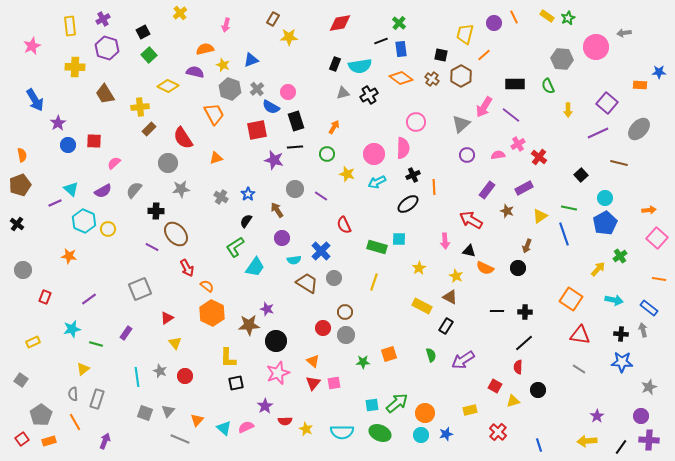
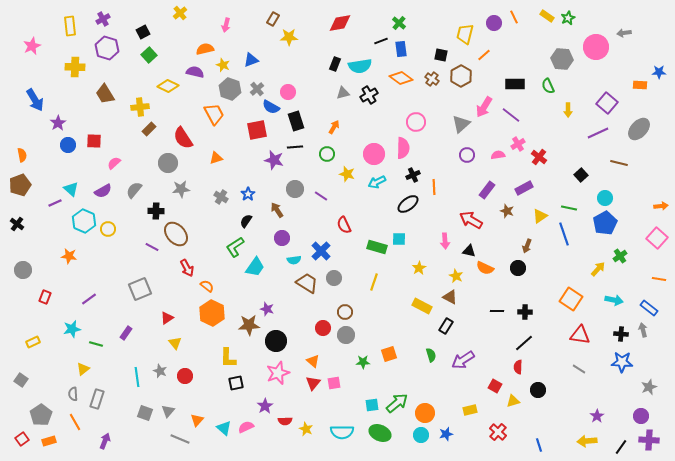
orange arrow at (649, 210): moved 12 px right, 4 px up
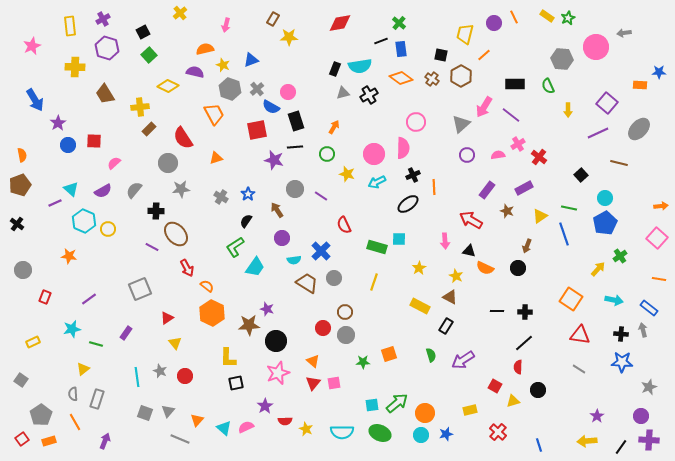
black rectangle at (335, 64): moved 5 px down
yellow rectangle at (422, 306): moved 2 px left
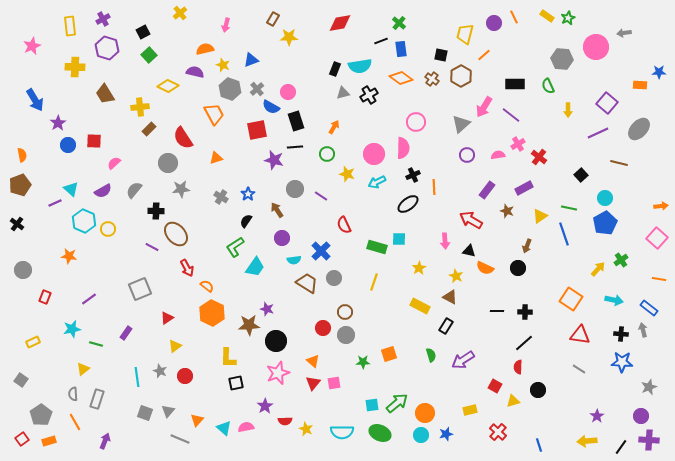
green cross at (620, 256): moved 1 px right, 4 px down
yellow triangle at (175, 343): moved 3 px down; rotated 32 degrees clockwise
pink semicircle at (246, 427): rotated 14 degrees clockwise
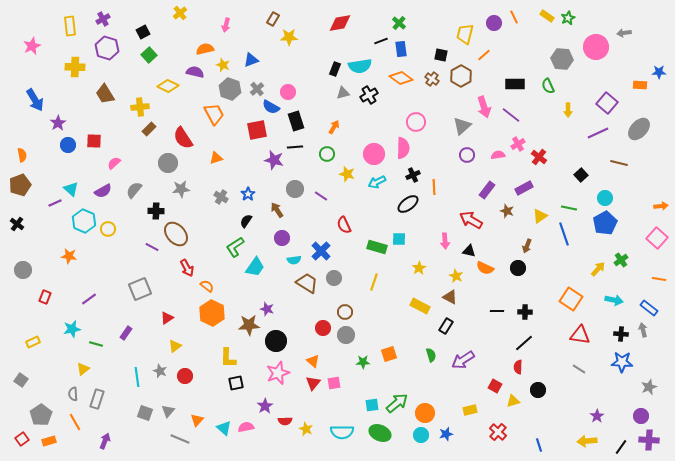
pink arrow at (484, 107): rotated 50 degrees counterclockwise
gray triangle at (461, 124): moved 1 px right, 2 px down
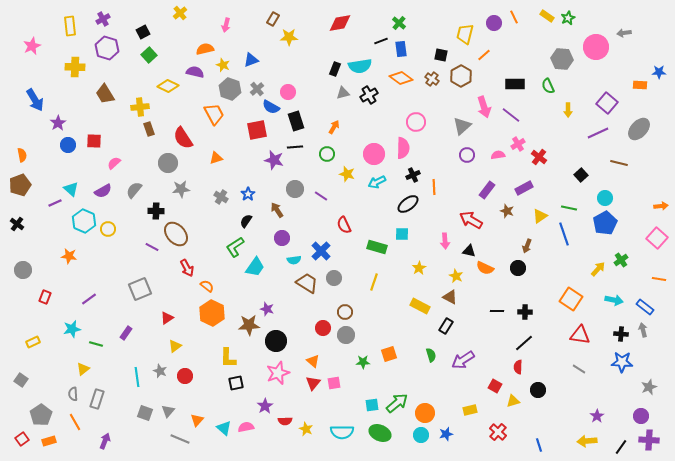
brown rectangle at (149, 129): rotated 64 degrees counterclockwise
cyan square at (399, 239): moved 3 px right, 5 px up
blue rectangle at (649, 308): moved 4 px left, 1 px up
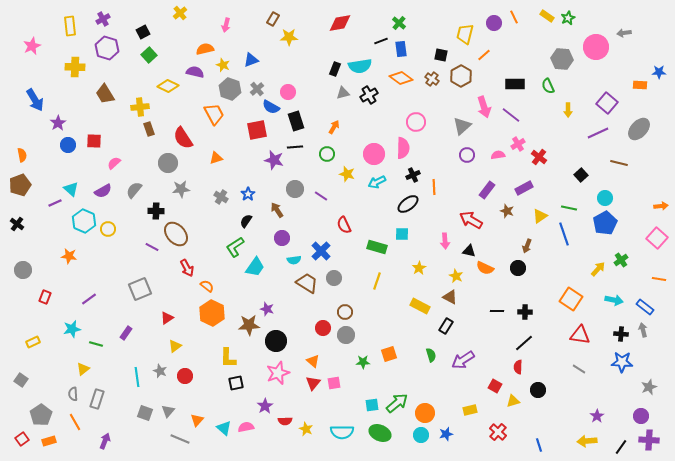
yellow line at (374, 282): moved 3 px right, 1 px up
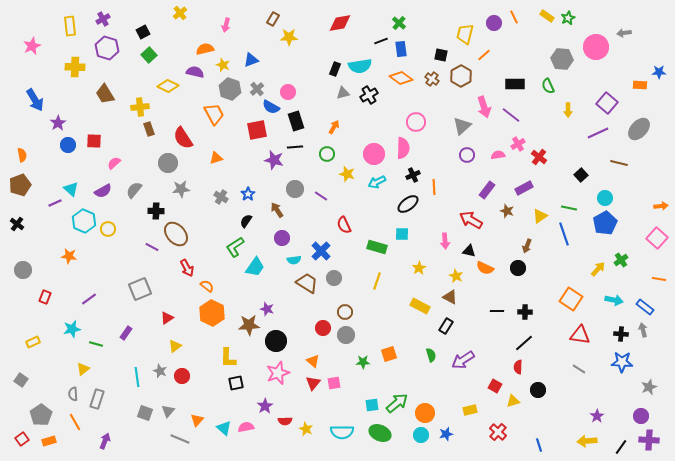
red circle at (185, 376): moved 3 px left
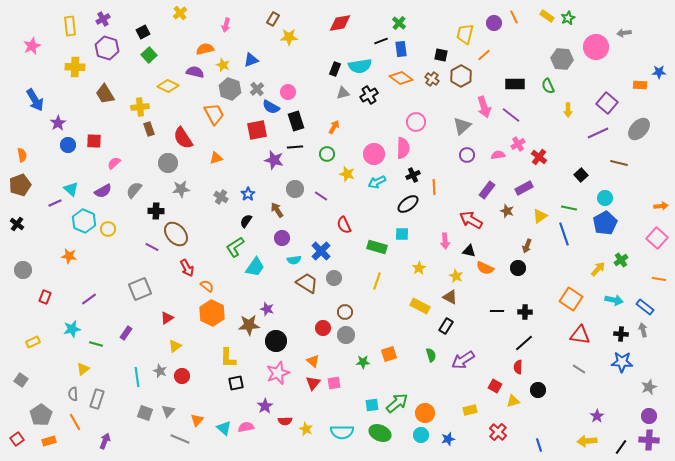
purple circle at (641, 416): moved 8 px right
blue star at (446, 434): moved 2 px right, 5 px down
red square at (22, 439): moved 5 px left
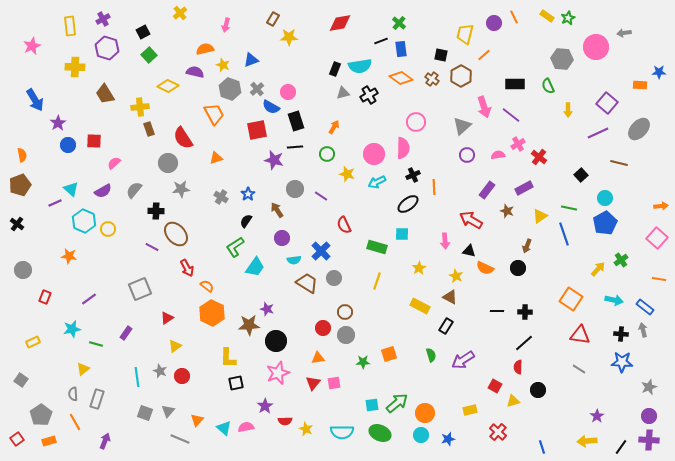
orange triangle at (313, 361): moved 5 px right, 3 px up; rotated 48 degrees counterclockwise
blue line at (539, 445): moved 3 px right, 2 px down
